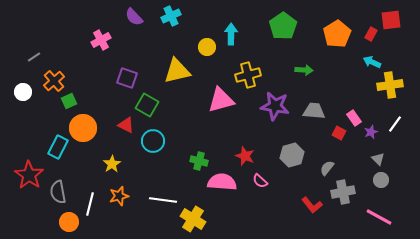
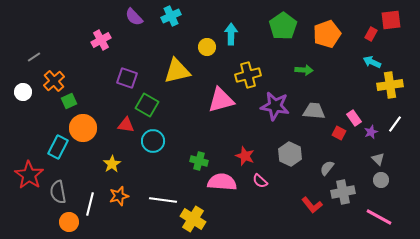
orange pentagon at (337, 34): moved 10 px left; rotated 12 degrees clockwise
red triangle at (126, 125): rotated 18 degrees counterclockwise
gray hexagon at (292, 155): moved 2 px left, 1 px up; rotated 20 degrees counterclockwise
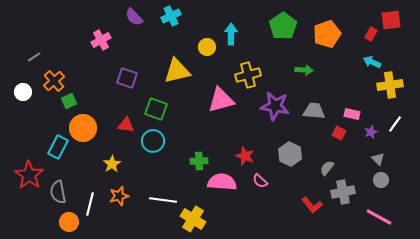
green square at (147, 105): moved 9 px right, 4 px down; rotated 10 degrees counterclockwise
pink rectangle at (354, 118): moved 2 px left, 4 px up; rotated 42 degrees counterclockwise
green cross at (199, 161): rotated 18 degrees counterclockwise
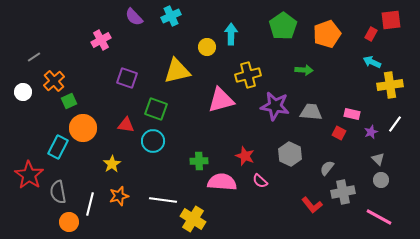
gray trapezoid at (314, 111): moved 3 px left, 1 px down
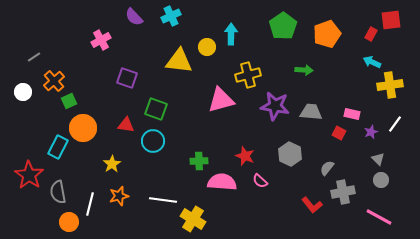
yellow triangle at (177, 71): moved 2 px right, 10 px up; rotated 20 degrees clockwise
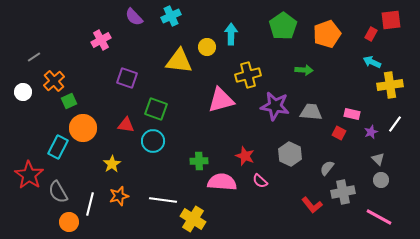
gray semicircle at (58, 192): rotated 20 degrees counterclockwise
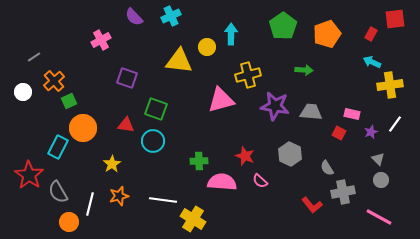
red square at (391, 20): moved 4 px right, 1 px up
gray semicircle at (327, 168): rotated 70 degrees counterclockwise
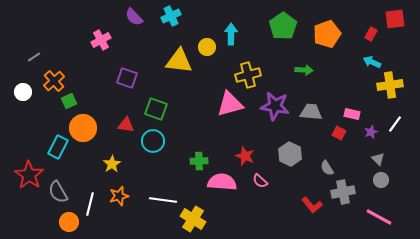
pink triangle at (221, 100): moved 9 px right, 4 px down
